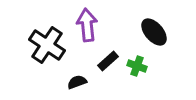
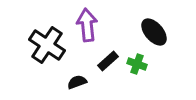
green cross: moved 2 px up
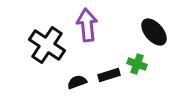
black rectangle: moved 1 px right, 14 px down; rotated 25 degrees clockwise
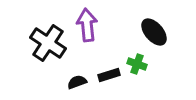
black cross: moved 1 px right, 2 px up
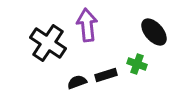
black rectangle: moved 3 px left
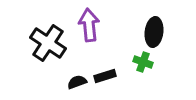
purple arrow: moved 2 px right
black ellipse: rotated 48 degrees clockwise
green cross: moved 6 px right, 2 px up
black rectangle: moved 1 px left, 1 px down
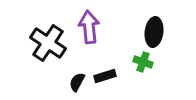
purple arrow: moved 2 px down
black semicircle: rotated 42 degrees counterclockwise
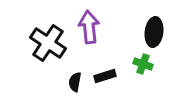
green cross: moved 2 px down
black semicircle: moved 2 px left; rotated 18 degrees counterclockwise
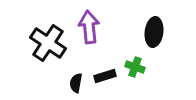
green cross: moved 8 px left, 3 px down
black semicircle: moved 1 px right, 1 px down
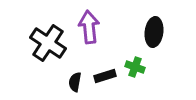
black semicircle: moved 1 px left, 1 px up
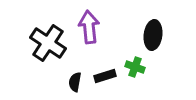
black ellipse: moved 1 px left, 3 px down
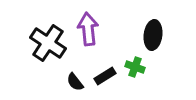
purple arrow: moved 1 px left, 2 px down
black rectangle: rotated 15 degrees counterclockwise
black semicircle: rotated 48 degrees counterclockwise
